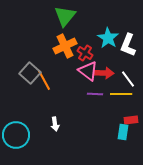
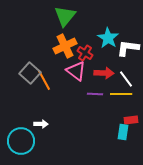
white L-shape: moved 3 px down; rotated 75 degrees clockwise
pink triangle: moved 12 px left
white line: moved 2 px left
white arrow: moved 14 px left; rotated 80 degrees counterclockwise
cyan circle: moved 5 px right, 6 px down
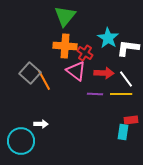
orange cross: rotated 30 degrees clockwise
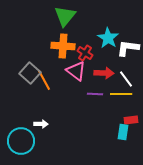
orange cross: moved 2 px left
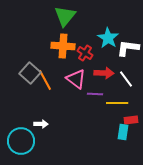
pink triangle: moved 8 px down
orange line: moved 1 px right
yellow line: moved 4 px left, 9 px down
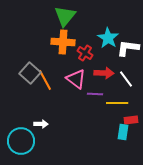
orange cross: moved 4 px up
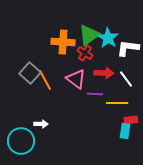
green triangle: moved 24 px right, 19 px down; rotated 15 degrees clockwise
cyan rectangle: moved 2 px right, 1 px up
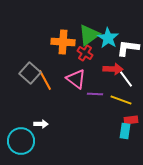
red arrow: moved 9 px right, 4 px up
yellow line: moved 4 px right, 3 px up; rotated 20 degrees clockwise
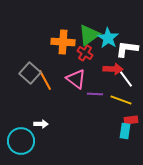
white L-shape: moved 1 px left, 1 px down
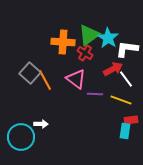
red arrow: rotated 30 degrees counterclockwise
cyan circle: moved 4 px up
